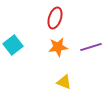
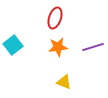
purple line: moved 2 px right
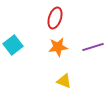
yellow triangle: moved 1 px up
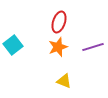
red ellipse: moved 4 px right, 4 px down
orange star: rotated 12 degrees counterclockwise
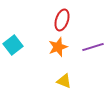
red ellipse: moved 3 px right, 2 px up
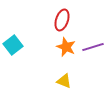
orange star: moved 8 px right; rotated 30 degrees counterclockwise
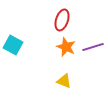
cyan square: rotated 24 degrees counterclockwise
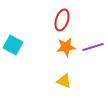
orange star: rotated 30 degrees counterclockwise
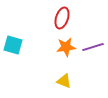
red ellipse: moved 2 px up
cyan square: rotated 12 degrees counterclockwise
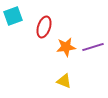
red ellipse: moved 18 px left, 9 px down
cyan square: moved 29 px up; rotated 36 degrees counterclockwise
